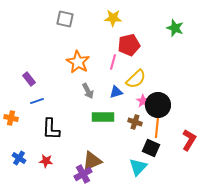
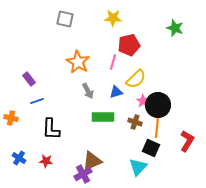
red L-shape: moved 2 px left, 1 px down
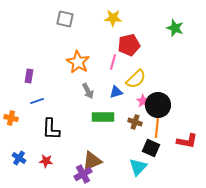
purple rectangle: moved 3 px up; rotated 48 degrees clockwise
red L-shape: rotated 70 degrees clockwise
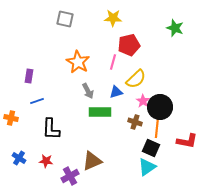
black circle: moved 2 px right, 2 px down
green rectangle: moved 3 px left, 5 px up
cyan triangle: moved 9 px right; rotated 12 degrees clockwise
purple cross: moved 13 px left, 2 px down
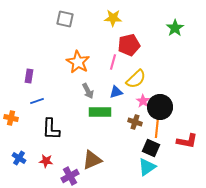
green star: rotated 18 degrees clockwise
brown triangle: moved 1 px up
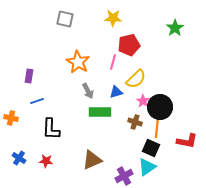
purple cross: moved 54 px right
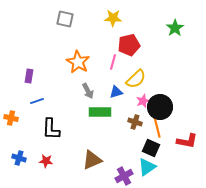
pink star: rotated 16 degrees clockwise
orange line: rotated 20 degrees counterclockwise
blue cross: rotated 16 degrees counterclockwise
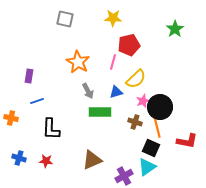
green star: moved 1 px down
